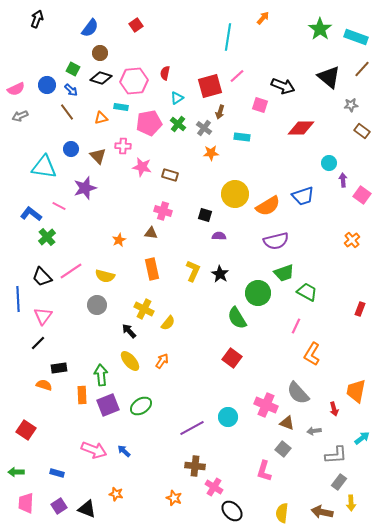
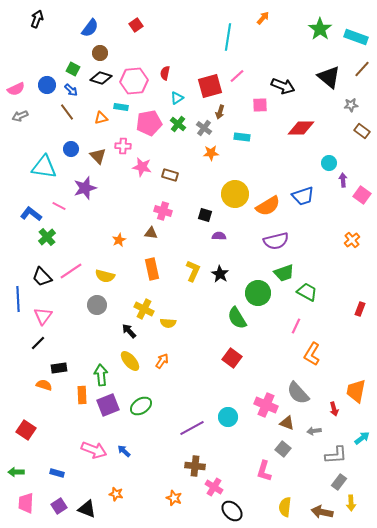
pink square at (260, 105): rotated 21 degrees counterclockwise
yellow semicircle at (168, 323): rotated 56 degrees clockwise
yellow semicircle at (282, 513): moved 3 px right, 6 px up
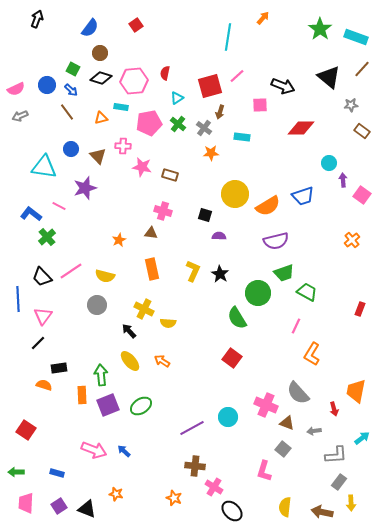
orange arrow at (162, 361): rotated 91 degrees counterclockwise
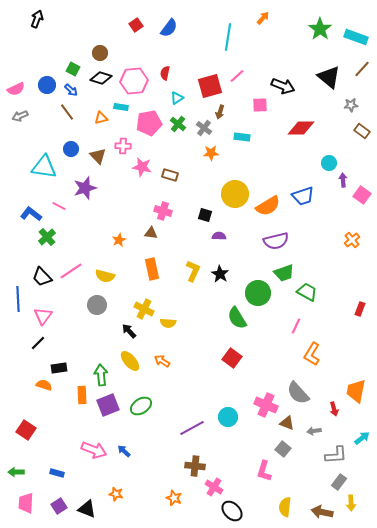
blue semicircle at (90, 28): moved 79 px right
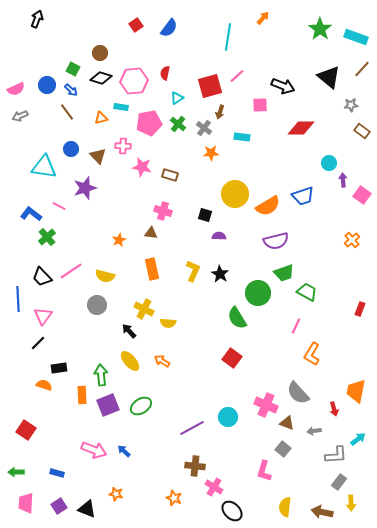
cyan arrow at (362, 438): moved 4 px left, 1 px down
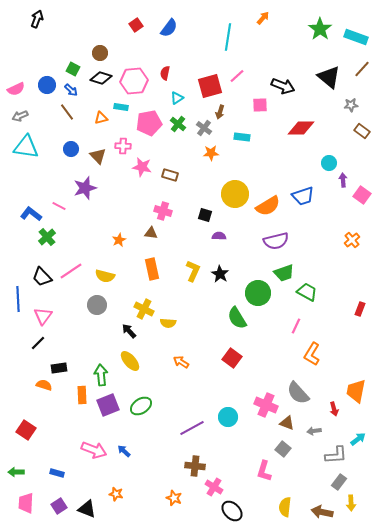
cyan triangle at (44, 167): moved 18 px left, 20 px up
orange arrow at (162, 361): moved 19 px right, 1 px down
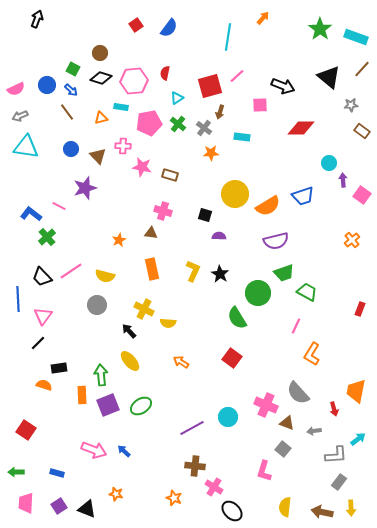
yellow arrow at (351, 503): moved 5 px down
